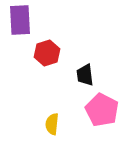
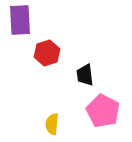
pink pentagon: moved 1 px right, 1 px down
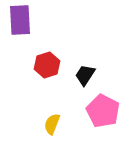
red hexagon: moved 12 px down
black trapezoid: rotated 40 degrees clockwise
yellow semicircle: rotated 15 degrees clockwise
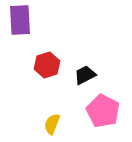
black trapezoid: rotated 30 degrees clockwise
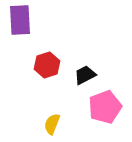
pink pentagon: moved 2 px right, 4 px up; rotated 24 degrees clockwise
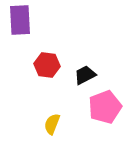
red hexagon: rotated 25 degrees clockwise
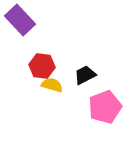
purple rectangle: rotated 40 degrees counterclockwise
red hexagon: moved 5 px left, 1 px down
yellow semicircle: moved 39 px up; rotated 85 degrees clockwise
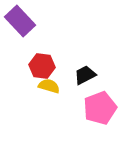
purple rectangle: moved 1 px down
yellow semicircle: moved 3 px left, 1 px down
pink pentagon: moved 5 px left, 1 px down
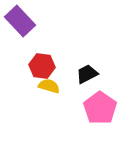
black trapezoid: moved 2 px right, 1 px up
pink pentagon: rotated 16 degrees counterclockwise
